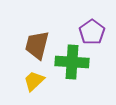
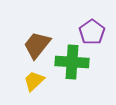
brown trapezoid: rotated 24 degrees clockwise
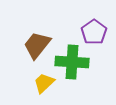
purple pentagon: moved 2 px right
yellow trapezoid: moved 10 px right, 2 px down
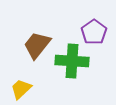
green cross: moved 1 px up
yellow trapezoid: moved 23 px left, 6 px down
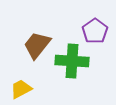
purple pentagon: moved 1 px right, 1 px up
yellow trapezoid: rotated 15 degrees clockwise
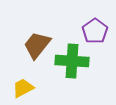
yellow trapezoid: moved 2 px right, 1 px up
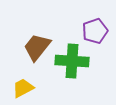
purple pentagon: rotated 15 degrees clockwise
brown trapezoid: moved 2 px down
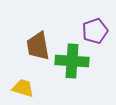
brown trapezoid: moved 1 px right, 1 px up; rotated 48 degrees counterclockwise
yellow trapezoid: rotated 45 degrees clockwise
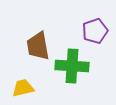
green cross: moved 5 px down
yellow trapezoid: rotated 30 degrees counterclockwise
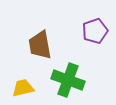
brown trapezoid: moved 2 px right, 1 px up
green cross: moved 4 px left, 14 px down; rotated 16 degrees clockwise
